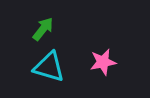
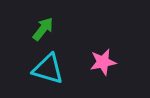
cyan triangle: moved 1 px left, 2 px down
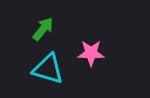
pink star: moved 12 px left, 9 px up; rotated 12 degrees clockwise
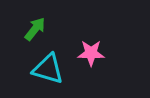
green arrow: moved 8 px left
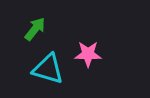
pink star: moved 3 px left, 1 px down
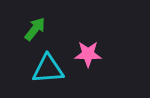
cyan triangle: rotated 20 degrees counterclockwise
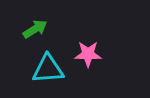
green arrow: rotated 20 degrees clockwise
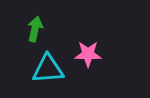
green arrow: rotated 45 degrees counterclockwise
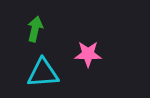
cyan triangle: moved 5 px left, 4 px down
